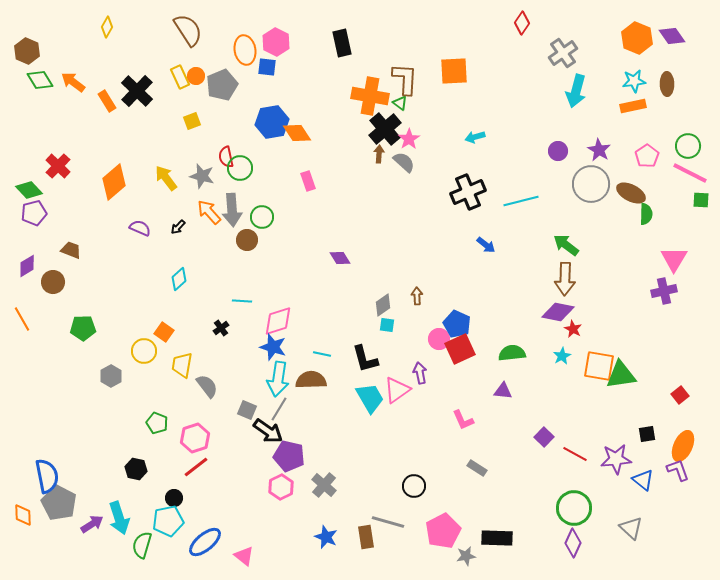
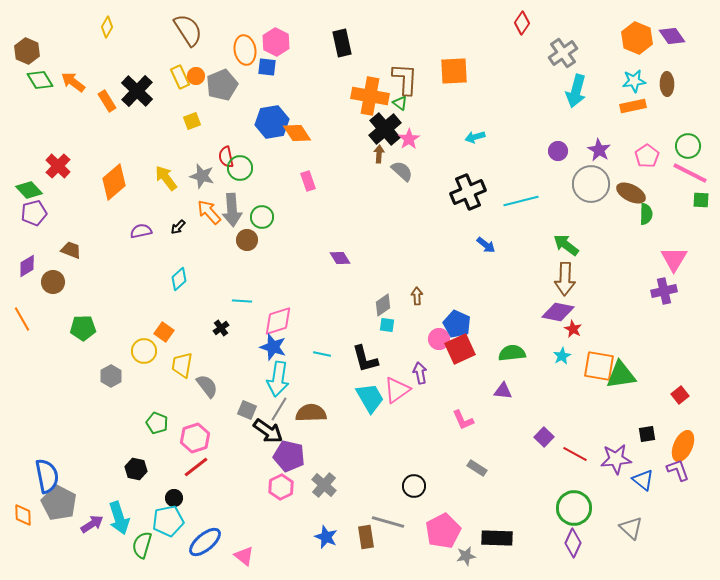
gray semicircle at (404, 162): moved 2 px left, 9 px down
purple semicircle at (140, 228): moved 1 px right, 3 px down; rotated 35 degrees counterclockwise
brown semicircle at (311, 380): moved 33 px down
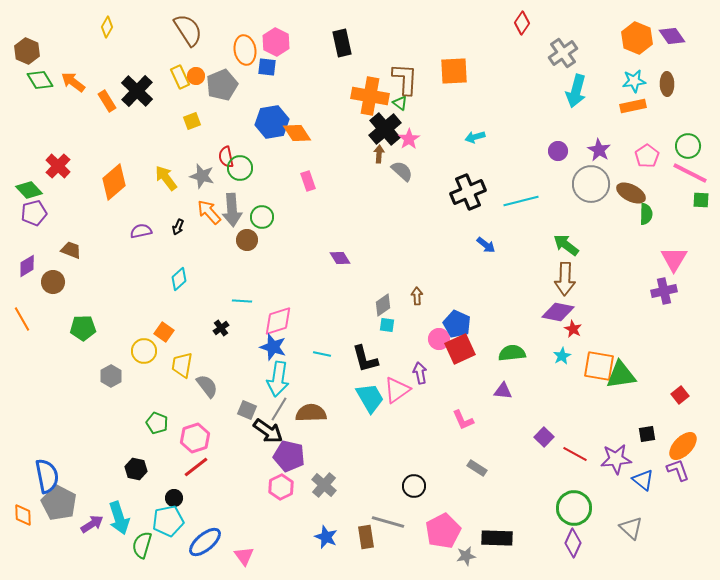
black arrow at (178, 227): rotated 21 degrees counterclockwise
orange ellipse at (683, 446): rotated 20 degrees clockwise
pink triangle at (244, 556): rotated 15 degrees clockwise
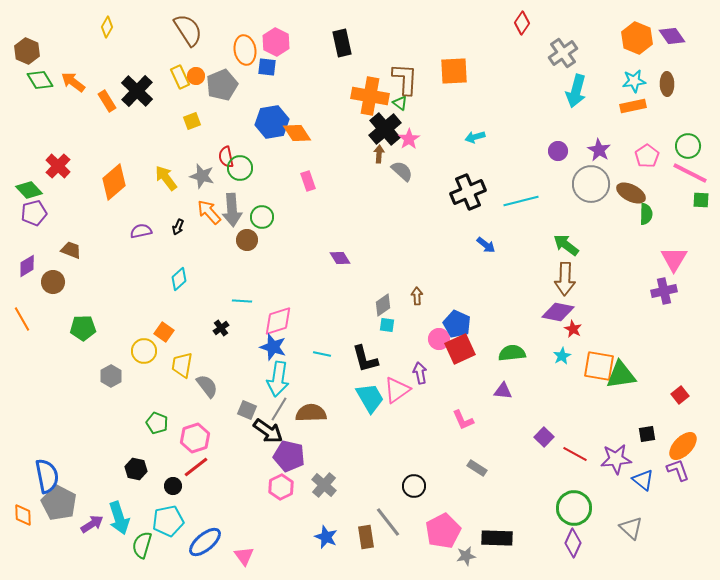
black circle at (174, 498): moved 1 px left, 12 px up
gray line at (388, 522): rotated 36 degrees clockwise
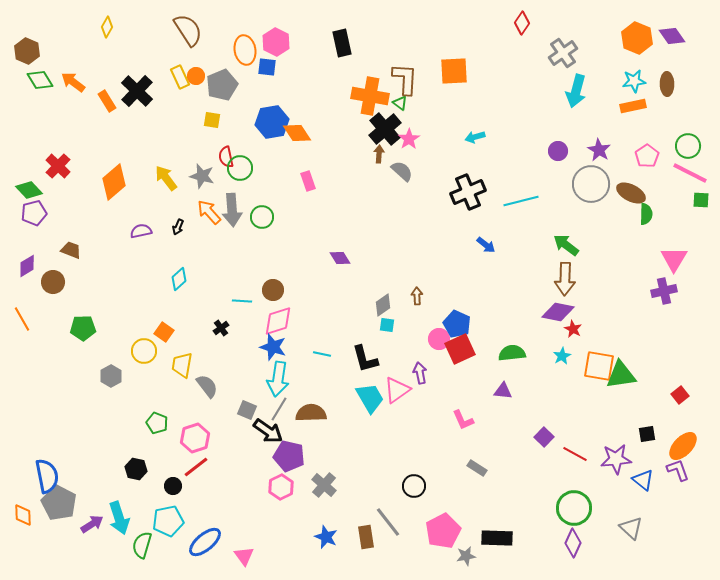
yellow square at (192, 121): moved 20 px right, 1 px up; rotated 30 degrees clockwise
brown circle at (247, 240): moved 26 px right, 50 px down
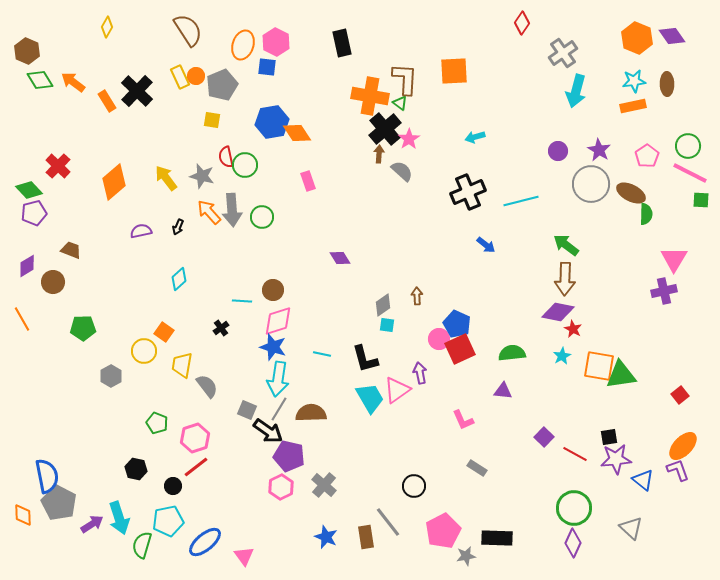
orange ellipse at (245, 50): moved 2 px left, 5 px up; rotated 28 degrees clockwise
green circle at (240, 168): moved 5 px right, 3 px up
black square at (647, 434): moved 38 px left, 3 px down
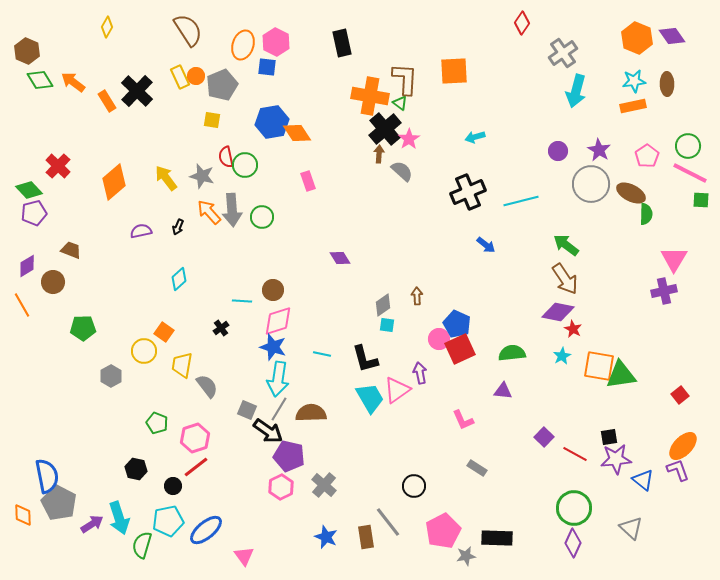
brown arrow at (565, 279): rotated 36 degrees counterclockwise
orange line at (22, 319): moved 14 px up
blue ellipse at (205, 542): moved 1 px right, 12 px up
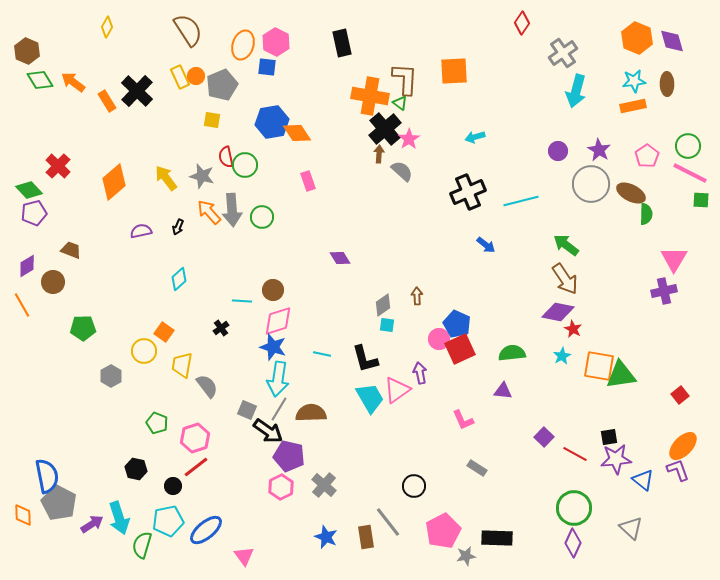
purple diamond at (672, 36): moved 5 px down; rotated 20 degrees clockwise
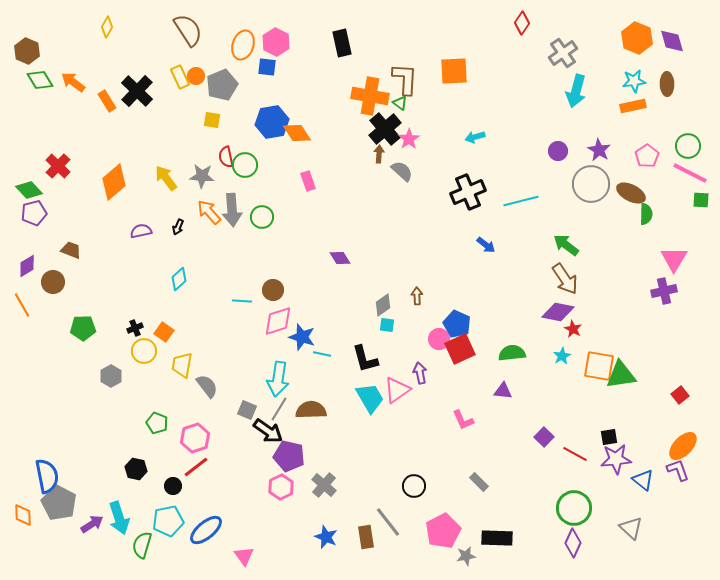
gray star at (202, 176): rotated 10 degrees counterclockwise
black cross at (221, 328): moved 86 px left; rotated 14 degrees clockwise
blue star at (273, 347): moved 29 px right, 10 px up
brown semicircle at (311, 413): moved 3 px up
gray rectangle at (477, 468): moved 2 px right, 14 px down; rotated 12 degrees clockwise
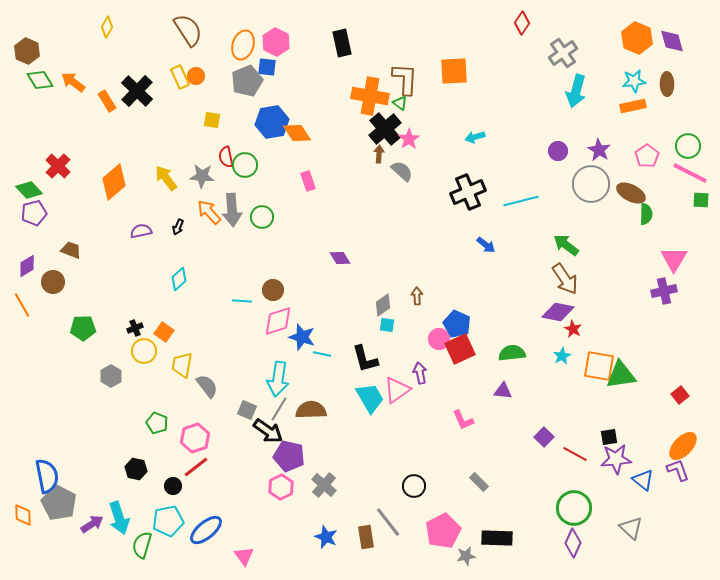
gray pentagon at (222, 85): moved 25 px right, 4 px up
